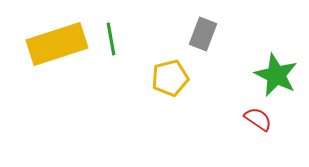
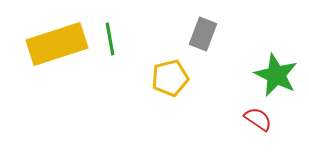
green line: moved 1 px left
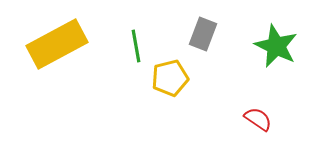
green line: moved 26 px right, 7 px down
yellow rectangle: rotated 10 degrees counterclockwise
green star: moved 29 px up
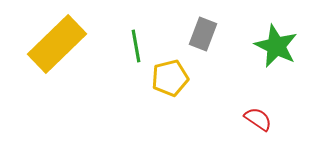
yellow rectangle: rotated 16 degrees counterclockwise
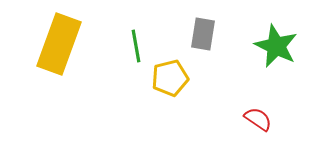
gray rectangle: rotated 12 degrees counterclockwise
yellow rectangle: moved 2 px right; rotated 26 degrees counterclockwise
